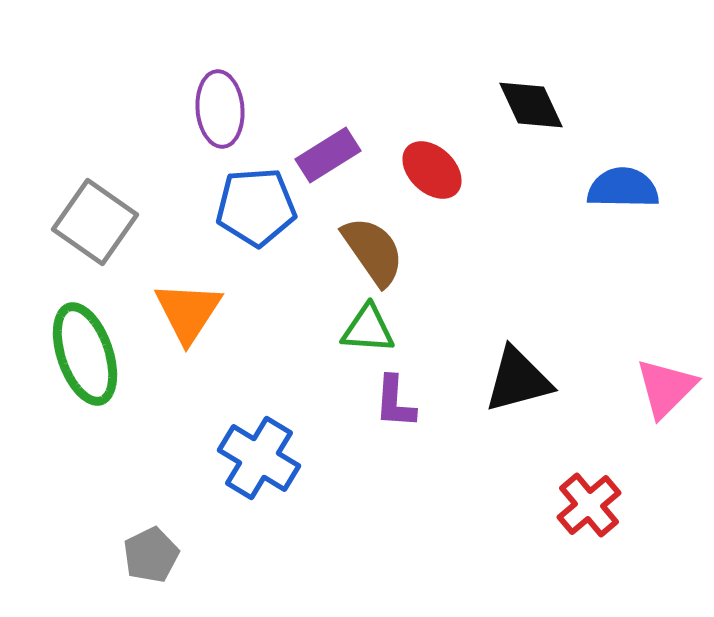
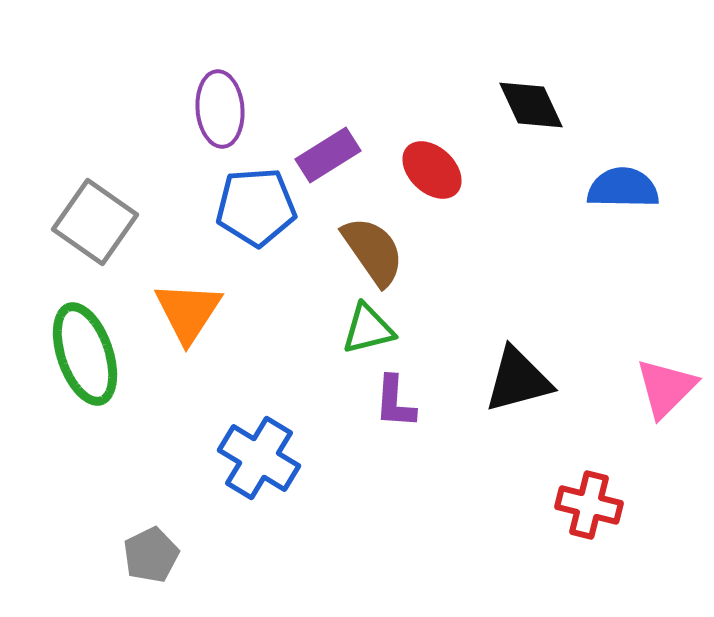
green triangle: rotated 18 degrees counterclockwise
red cross: rotated 36 degrees counterclockwise
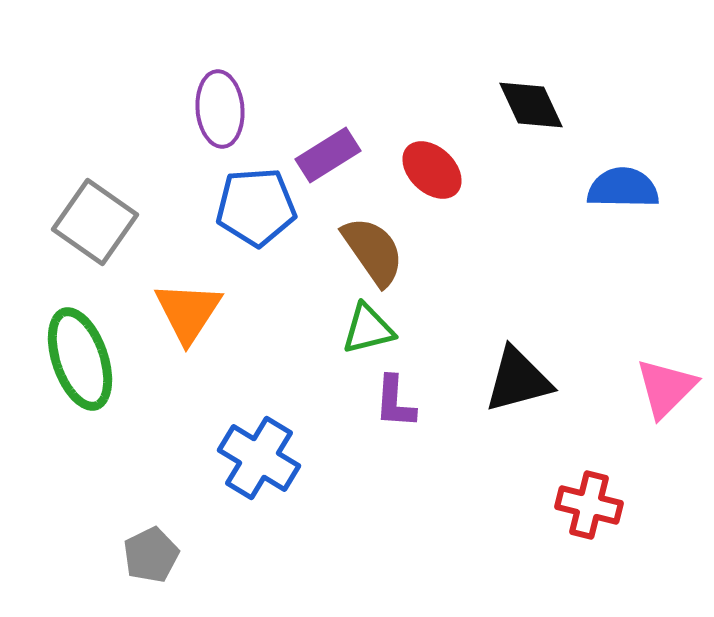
green ellipse: moved 5 px left, 5 px down
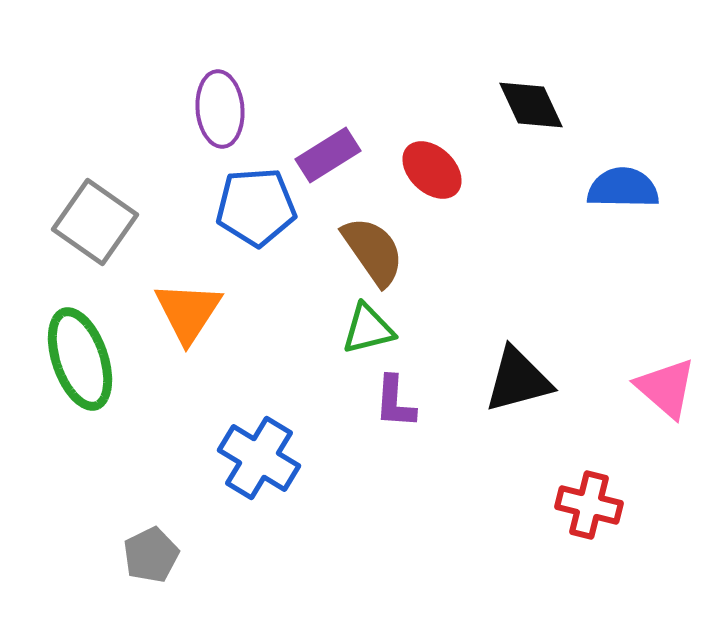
pink triangle: rotated 34 degrees counterclockwise
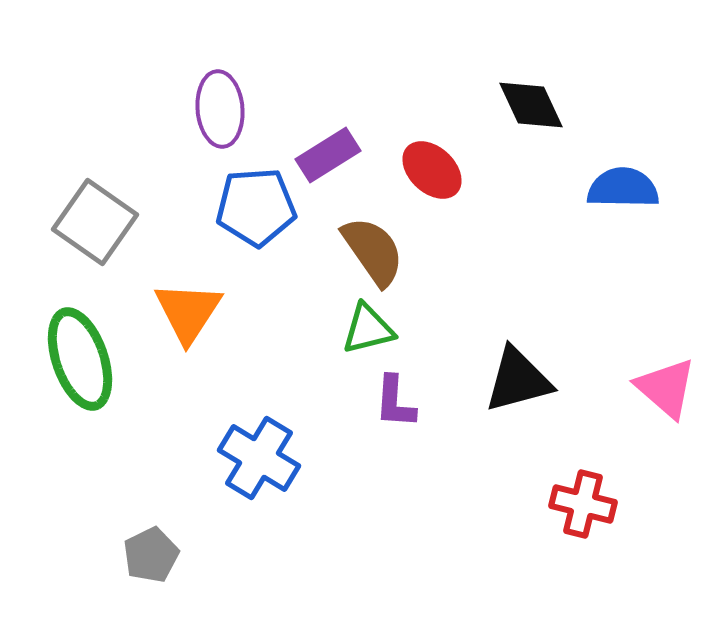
red cross: moved 6 px left, 1 px up
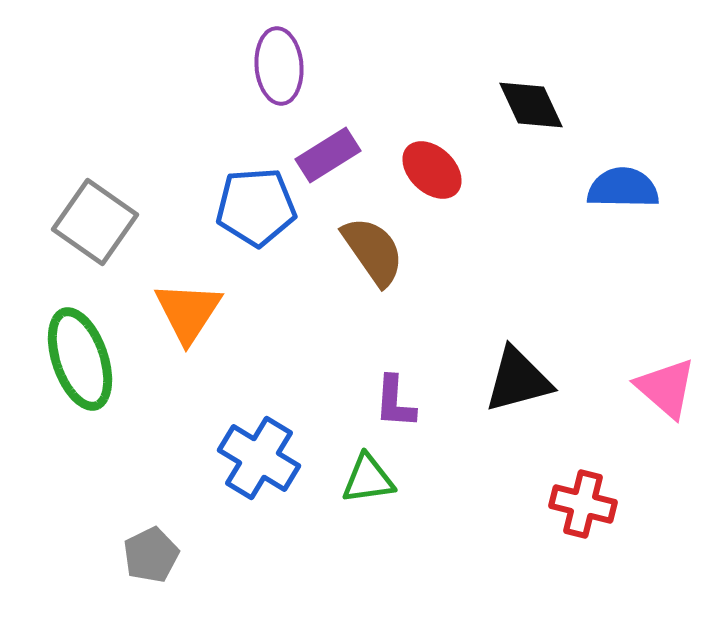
purple ellipse: moved 59 px right, 43 px up
green triangle: moved 150 px down; rotated 6 degrees clockwise
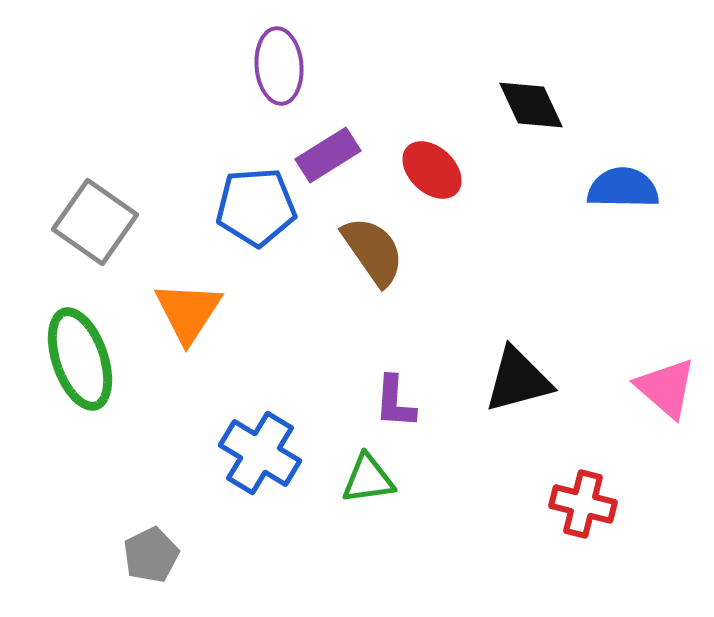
blue cross: moved 1 px right, 5 px up
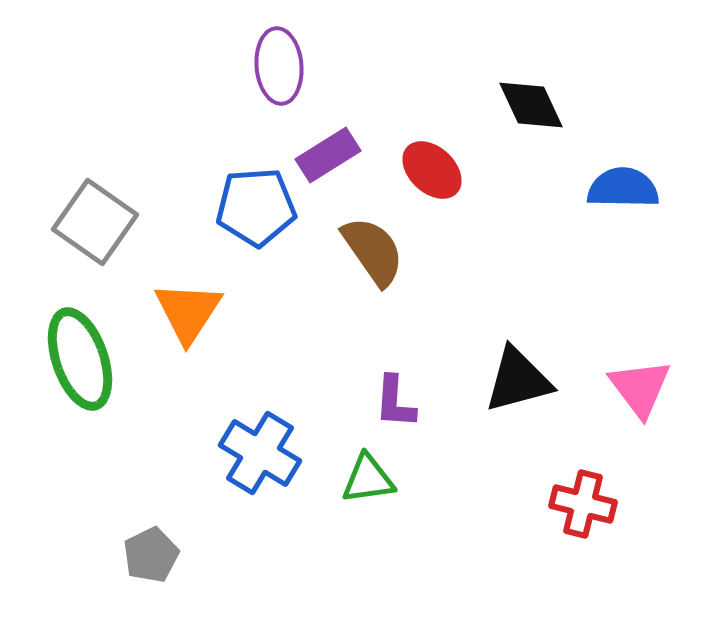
pink triangle: moved 26 px left; rotated 12 degrees clockwise
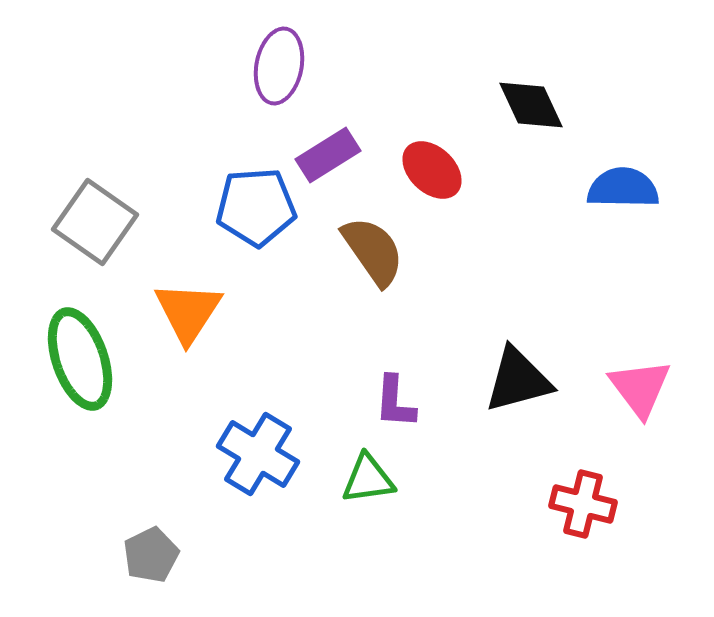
purple ellipse: rotated 16 degrees clockwise
blue cross: moved 2 px left, 1 px down
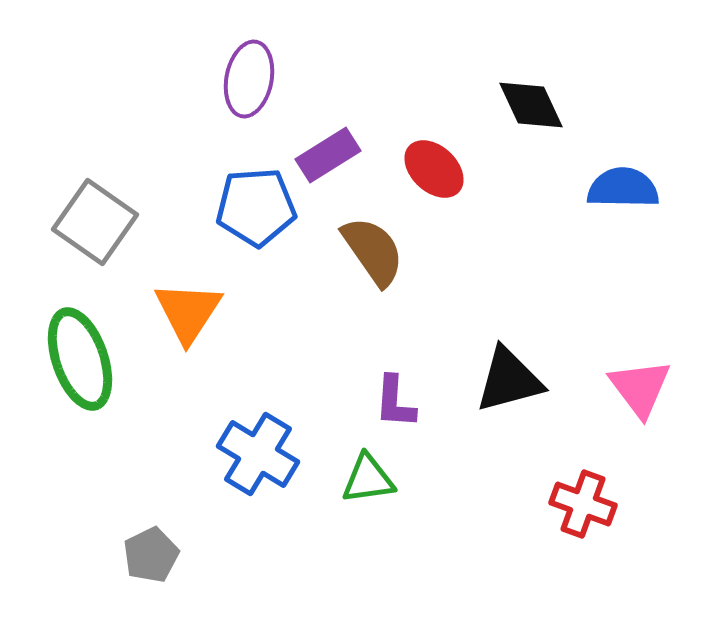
purple ellipse: moved 30 px left, 13 px down
red ellipse: moved 2 px right, 1 px up
black triangle: moved 9 px left
red cross: rotated 6 degrees clockwise
